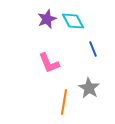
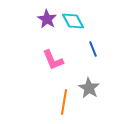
purple star: rotated 18 degrees counterclockwise
pink L-shape: moved 4 px right, 3 px up
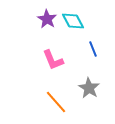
orange line: moved 8 px left; rotated 50 degrees counterclockwise
